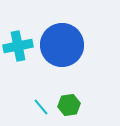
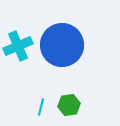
cyan cross: rotated 12 degrees counterclockwise
cyan line: rotated 54 degrees clockwise
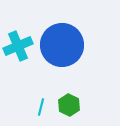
green hexagon: rotated 25 degrees counterclockwise
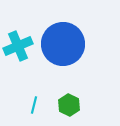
blue circle: moved 1 px right, 1 px up
cyan line: moved 7 px left, 2 px up
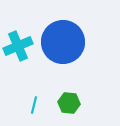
blue circle: moved 2 px up
green hexagon: moved 2 px up; rotated 20 degrees counterclockwise
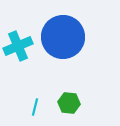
blue circle: moved 5 px up
cyan line: moved 1 px right, 2 px down
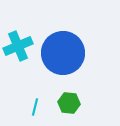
blue circle: moved 16 px down
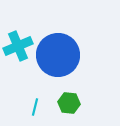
blue circle: moved 5 px left, 2 px down
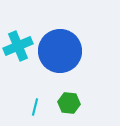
blue circle: moved 2 px right, 4 px up
